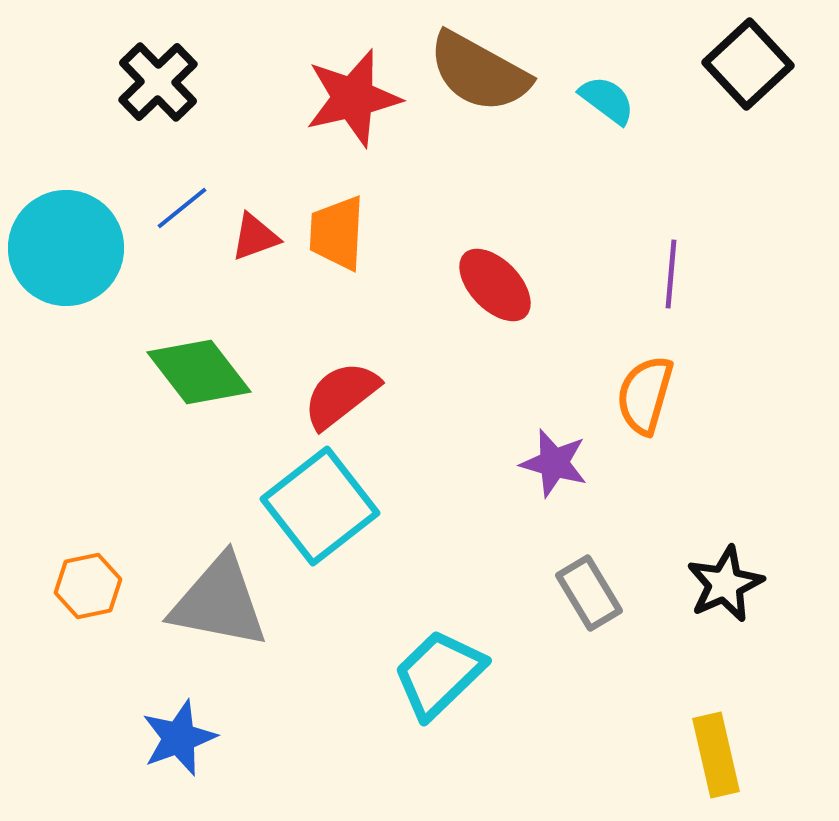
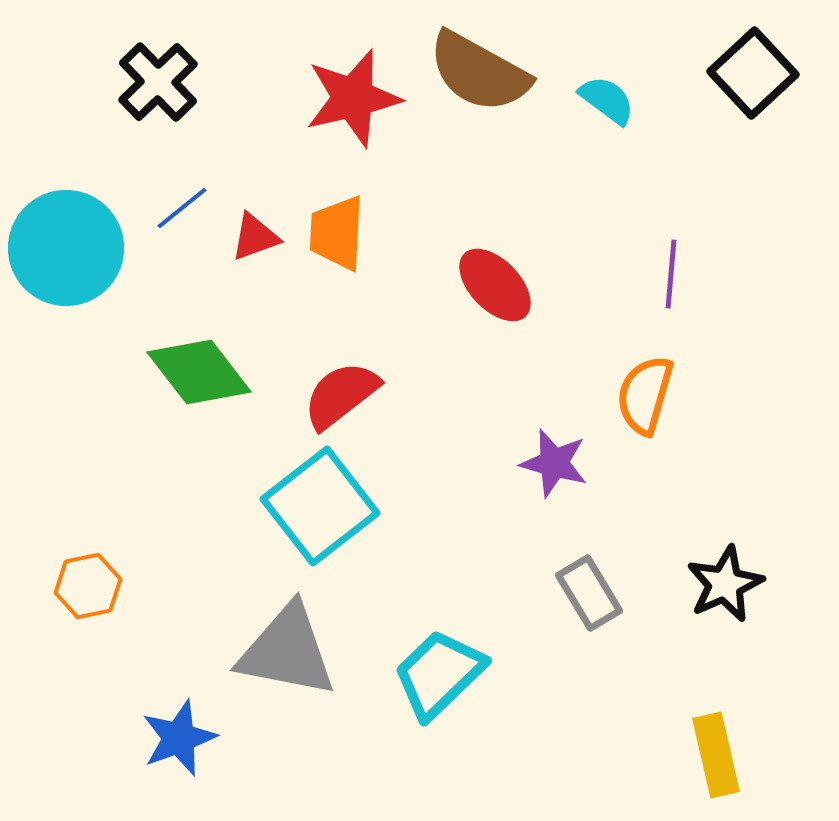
black square: moved 5 px right, 9 px down
gray triangle: moved 68 px right, 49 px down
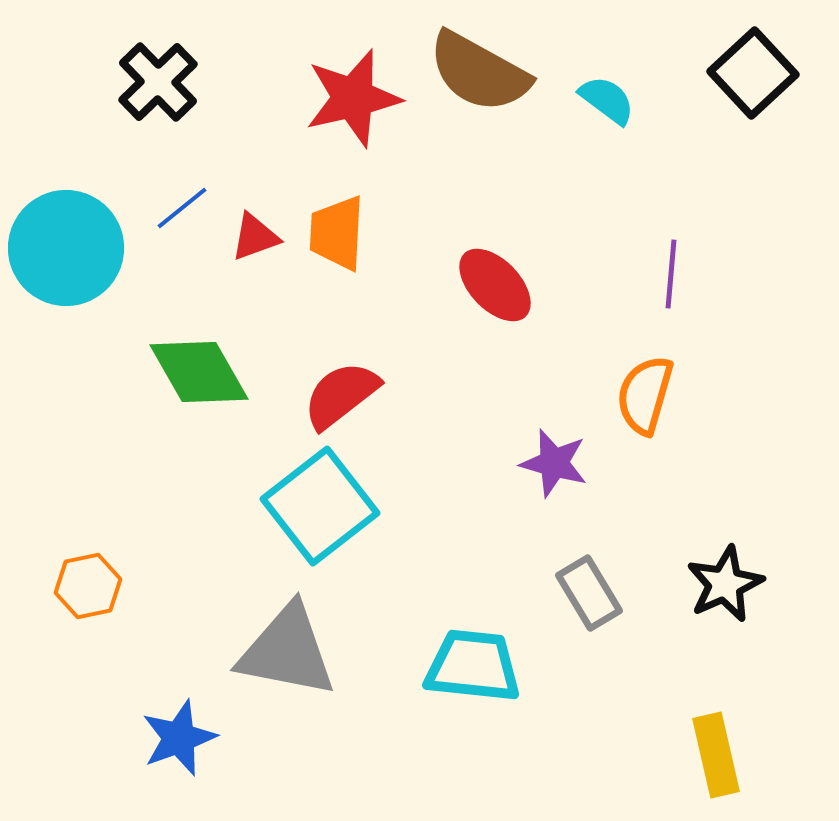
green diamond: rotated 8 degrees clockwise
cyan trapezoid: moved 34 px right, 8 px up; rotated 50 degrees clockwise
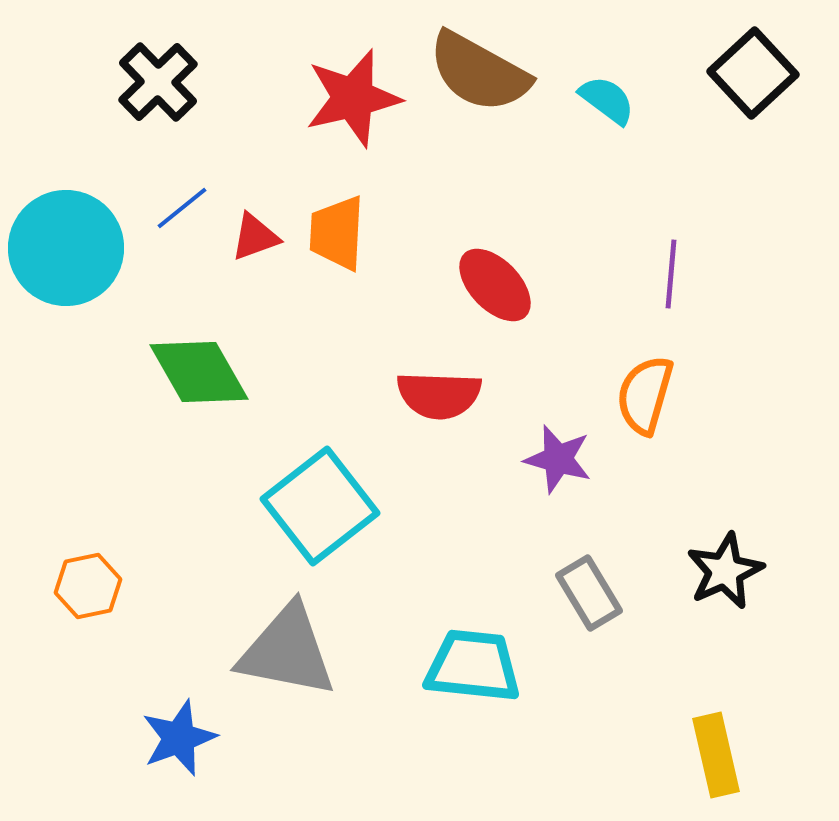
red semicircle: moved 98 px right; rotated 140 degrees counterclockwise
purple star: moved 4 px right, 4 px up
black star: moved 13 px up
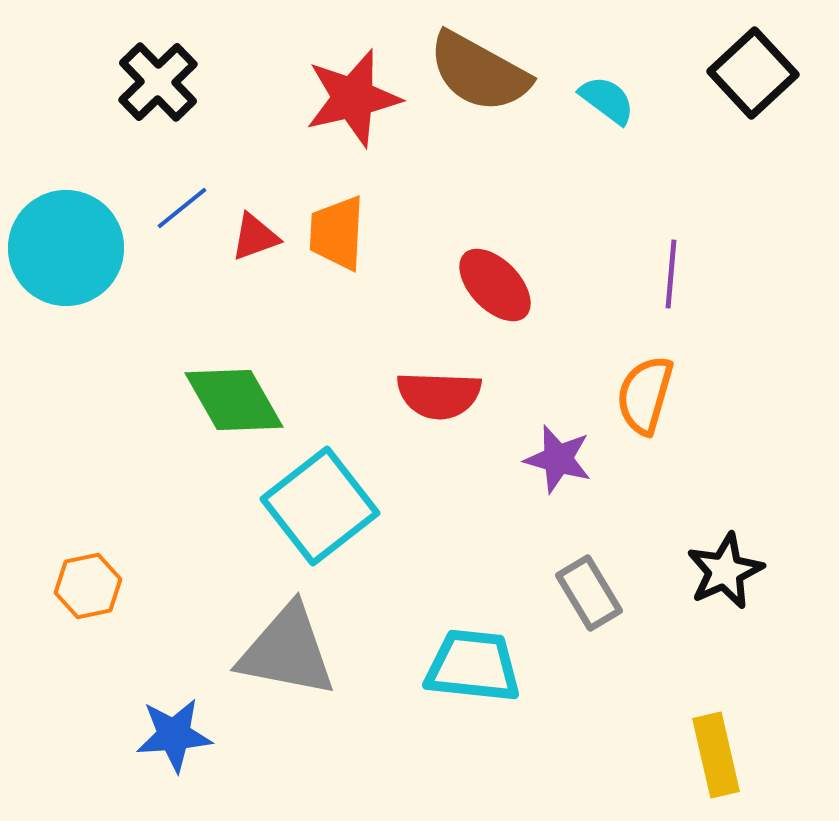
green diamond: moved 35 px right, 28 px down
blue star: moved 5 px left, 3 px up; rotated 16 degrees clockwise
